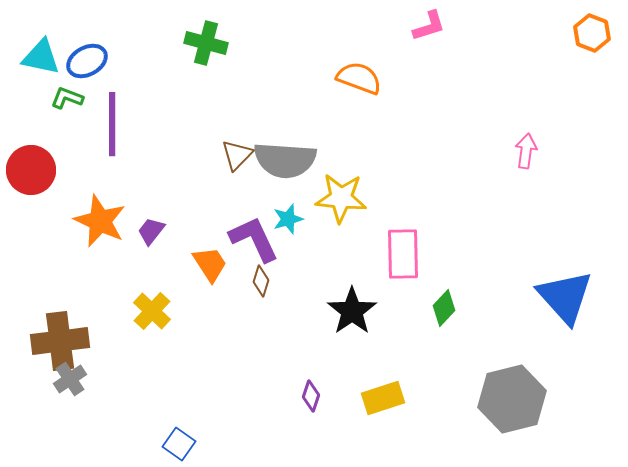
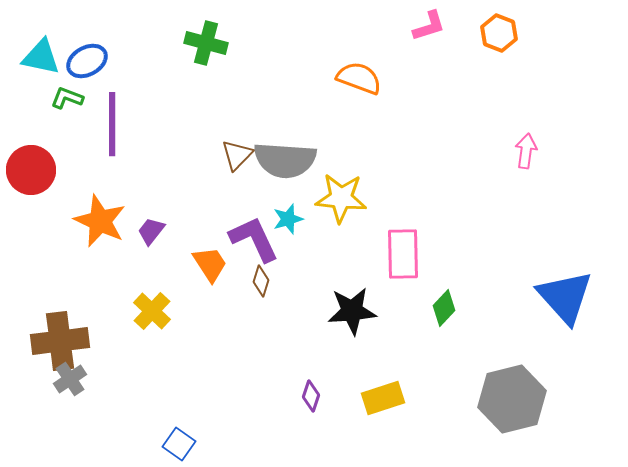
orange hexagon: moved 93 px left
black star: rotated 30 degrees clockwise
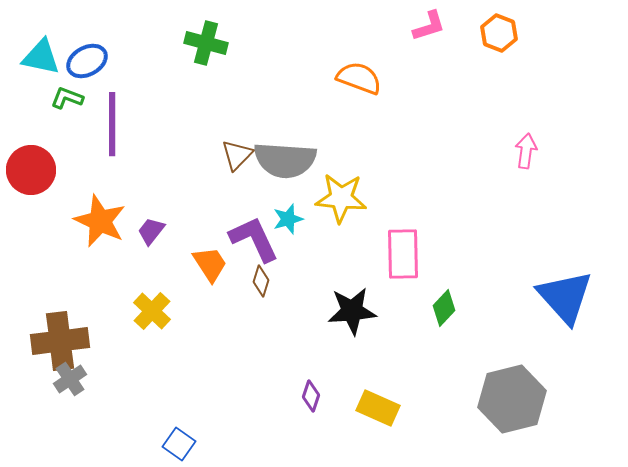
yellow rectangle: moved 5 px left, 10 px down; rotated 42 degrees clockwise
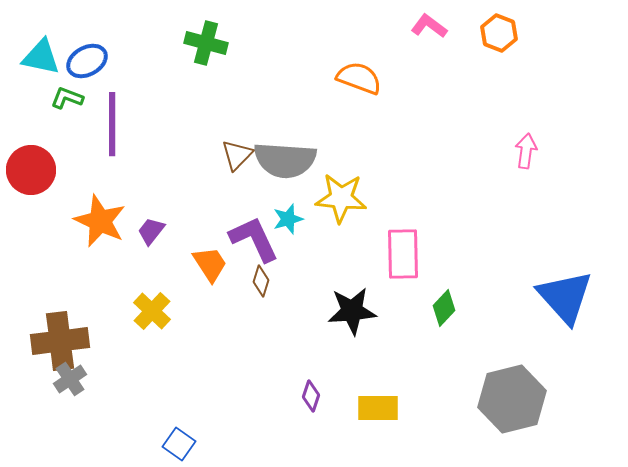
pink L-shape: rotated 126 degrees counterclockwise
yellow rectangle: rotated 24 degrees counterclockwise
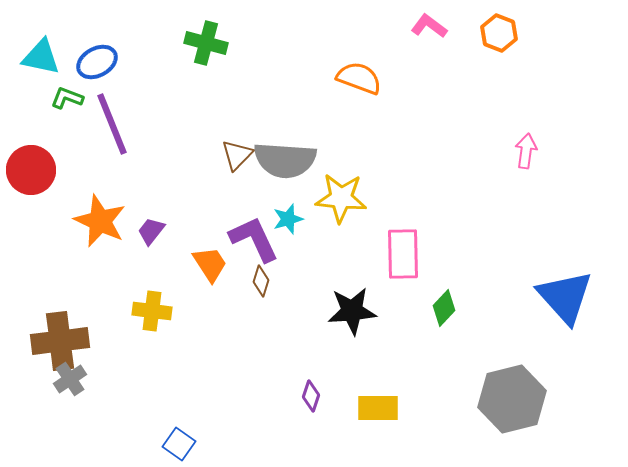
blue ellipse: moved 10 px right, 1 px down
purple line: rotated 22 degrees counterclockwise
yellow cross: rotated 36 degrees counterclockwise
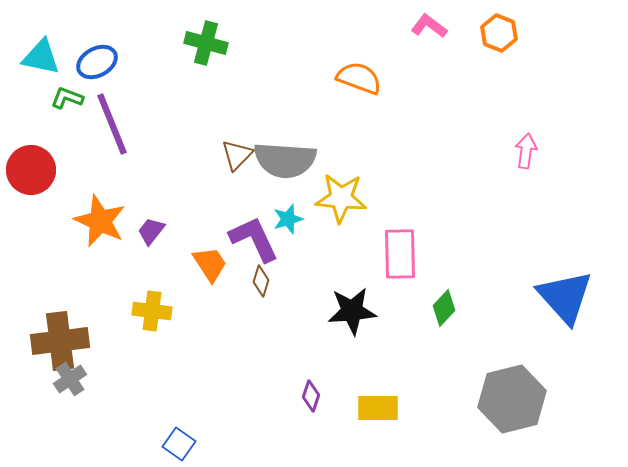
pink rectangle: moved 3 px left
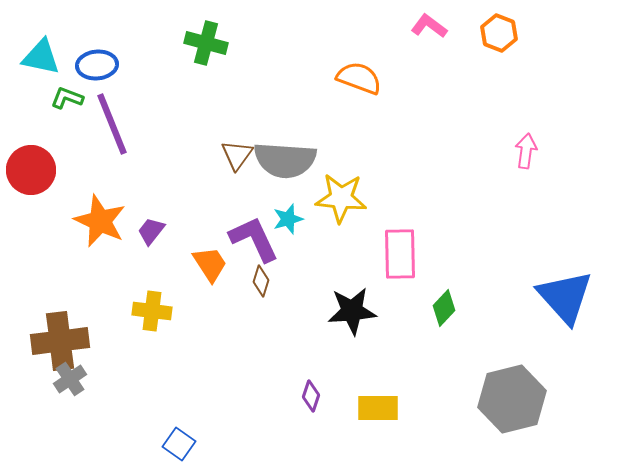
blue ellipse: moved 3 px down; rotated 24 degrees clockwise
brown triangle: rotated 8 degrees counterclockwise
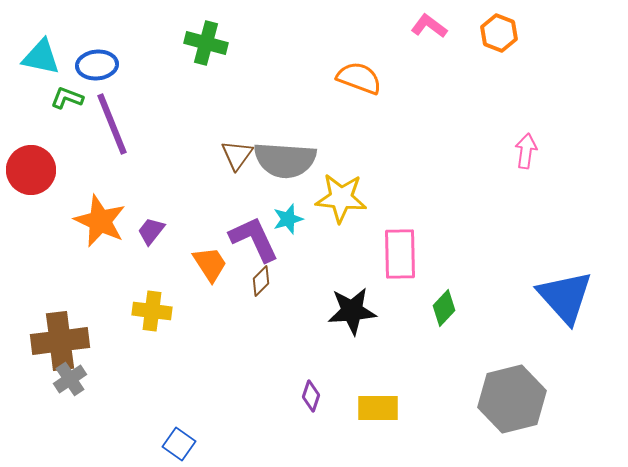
brown diamond: rotated 28 degrees clockwise
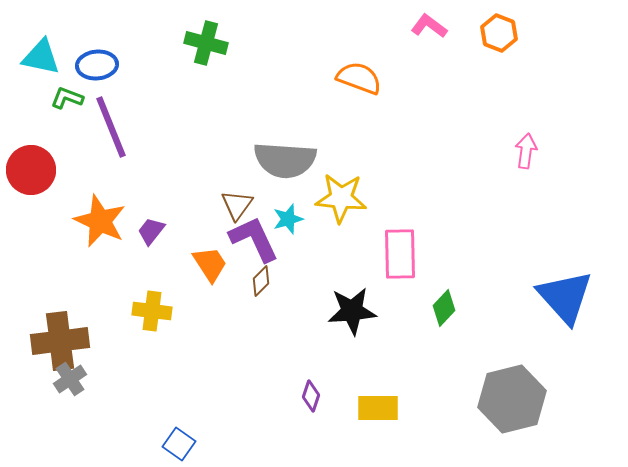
purple line: moved 1 px left, 3 px down
brown triangle: moved 50 px down
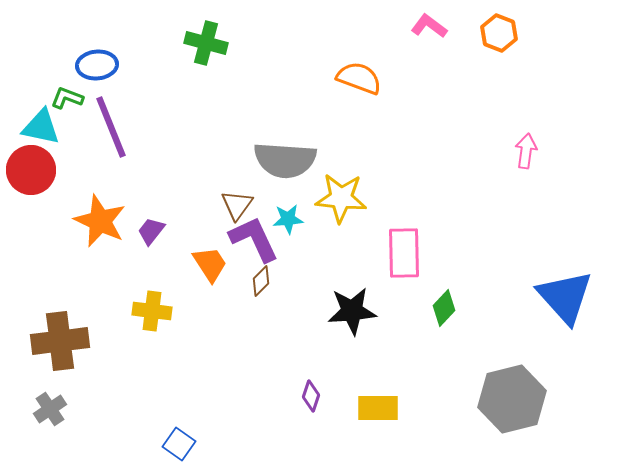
cyan triangle: moved 70 px down
cyan star: rotated 12 degrees clockwise
pink rectangle: moved 4 px right, 1 px up
gray cross: moved 20 px left, 30 px down
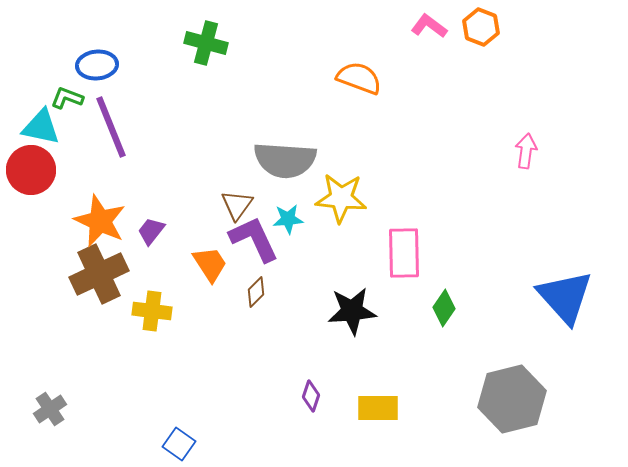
orange hexagon: moved 18 px left, 6 px up
brown diamond: moved 5 px left, 11 px down
green diamond: rotated 9 degrees counterclockwise
brown cross: moved 39 px right, 67 px up; rotated 18 degrees counterclockwise
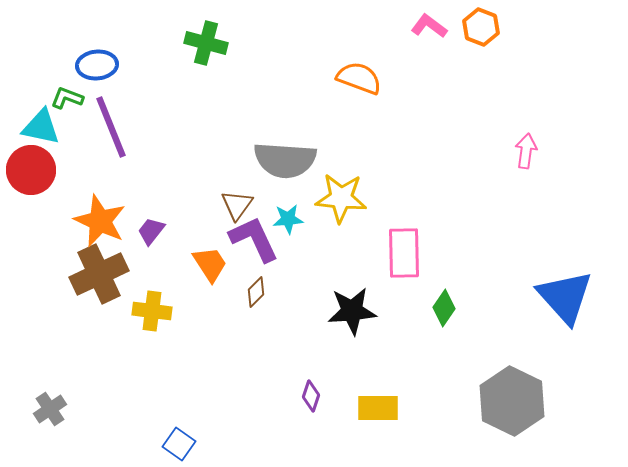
gray hexagon: moved 2 px down; rotated 20 degrees counterclockwise
